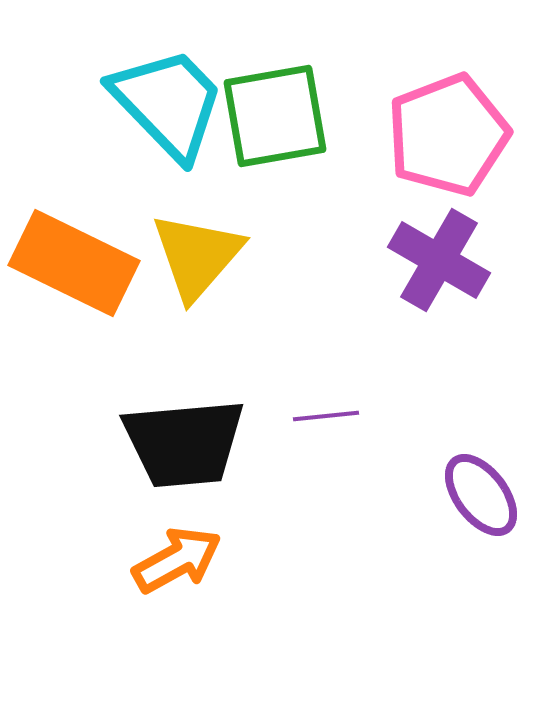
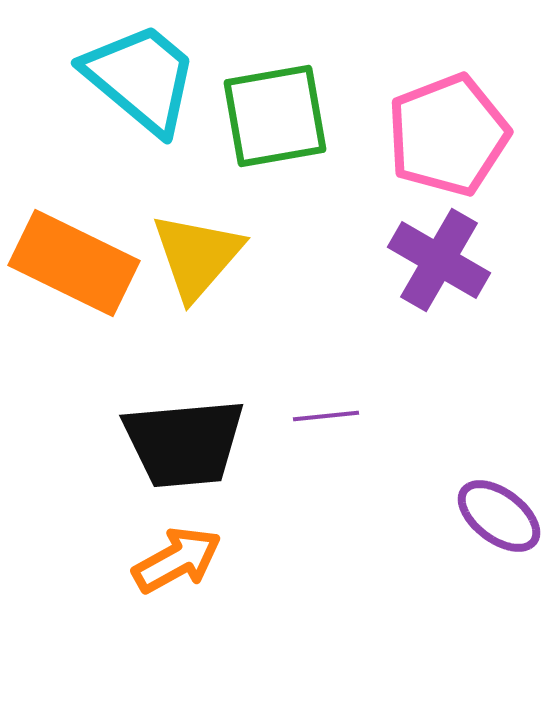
cyan trapezoid: moved 27 px left, 25 px up; rotated 6 degrees counterclockwise
purple ellipse: moved 18 px right, 21 px down; rotated 16 degrees counterclockwise
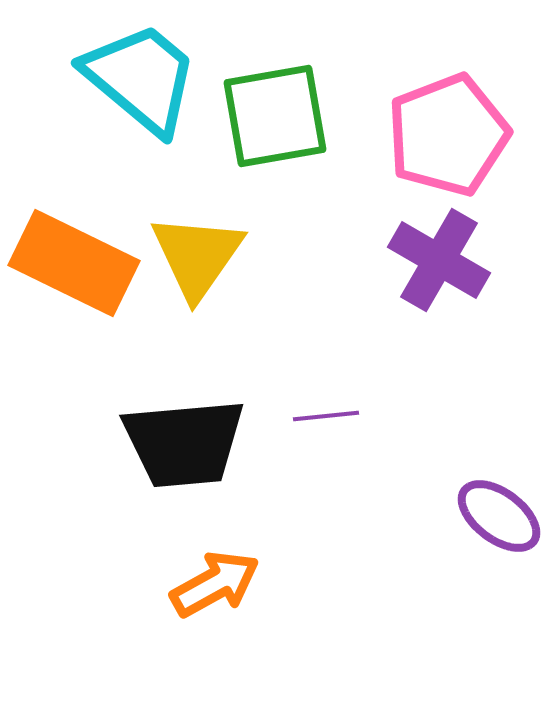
yellow triangle: rotated 6 degrees counterclockwise
orange arrow: moved 38 px right, 24 px down
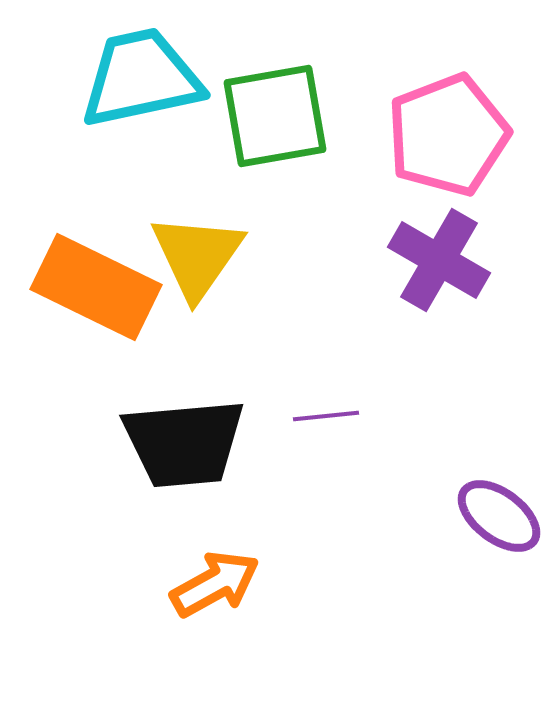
cyan trapezoid: rotated 52 degrees counterclockwise
orange rectangle: moved 22 px right, 24 px down
